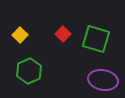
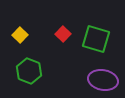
green hexagon: rotated 15 degrees counterclockwise
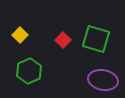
red square: moved 6 px down
green hexagon: rotated 15 degrees clockwise
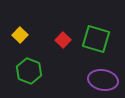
green hexagon: rotated 15 degrees counterclockwise
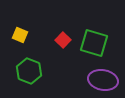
yellow square: rotated 21 degrees counterclockwise
green square: moved 2 px left, 4 px down
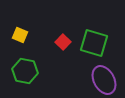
red square: moved 2 px down
green hexagon: moved 4 px left; rotated 10 degrees counterclockwise
purple ellipse: moved 1 px right; rotated 52 degrees clockwise
